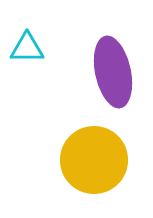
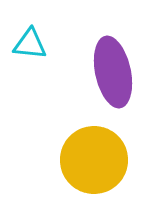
cyan triangle: moved 3 px right, 4 px up; rotated 6 degrees clockwise
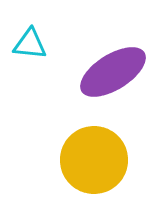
purple ellipse: rotated 70 degrees clockwise
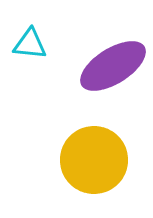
purple ellipse: moved 6 px up
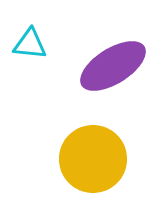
yellow circle: moved 1 px left, 1 px up
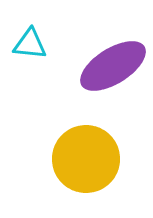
yellow circle: moved 7 px left
